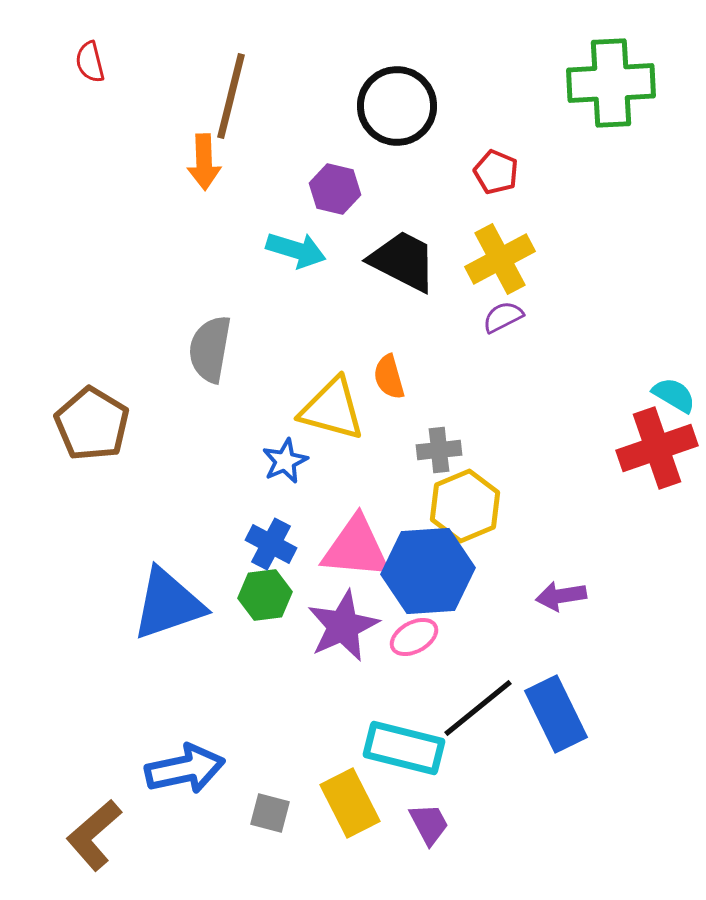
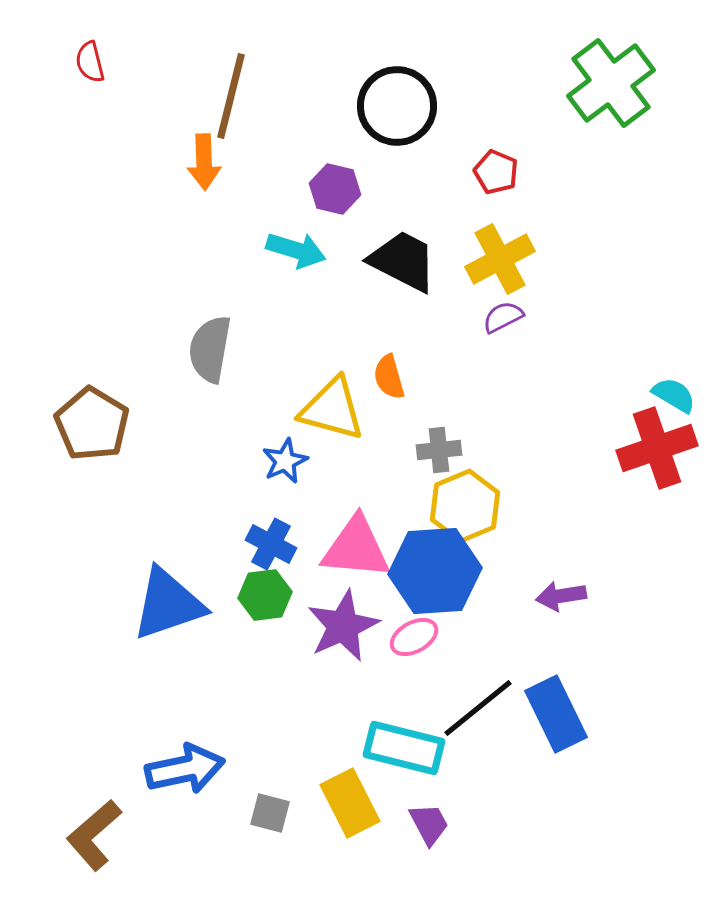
green cross: rotated 34 degrees counterclockwise
blue hexagon: moved 7 px right
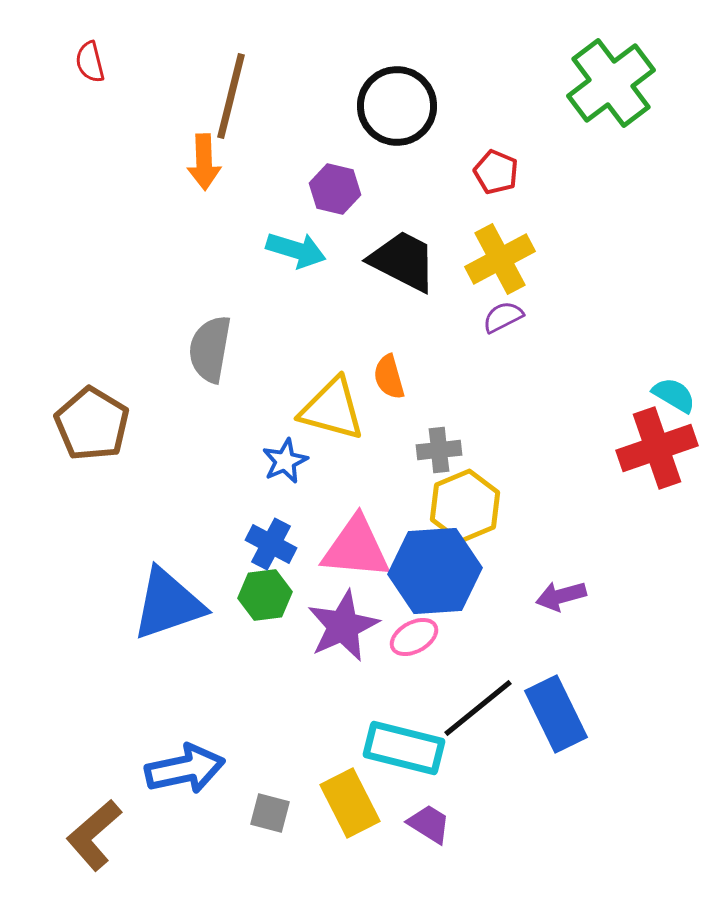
purple arrow: rotated 6 degrees counterclockwise
purple trapezoid: rotated 30 degrees counterclockwise
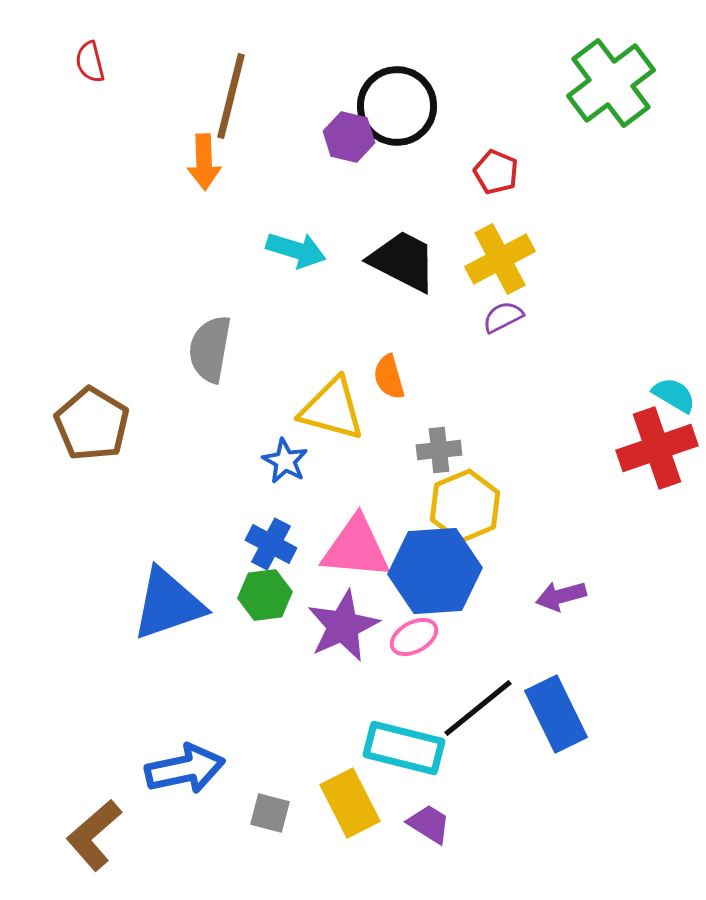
purple hexagon: moved 14 px right, 52 px up
blue star: rotated 18 degrees counterclockwise
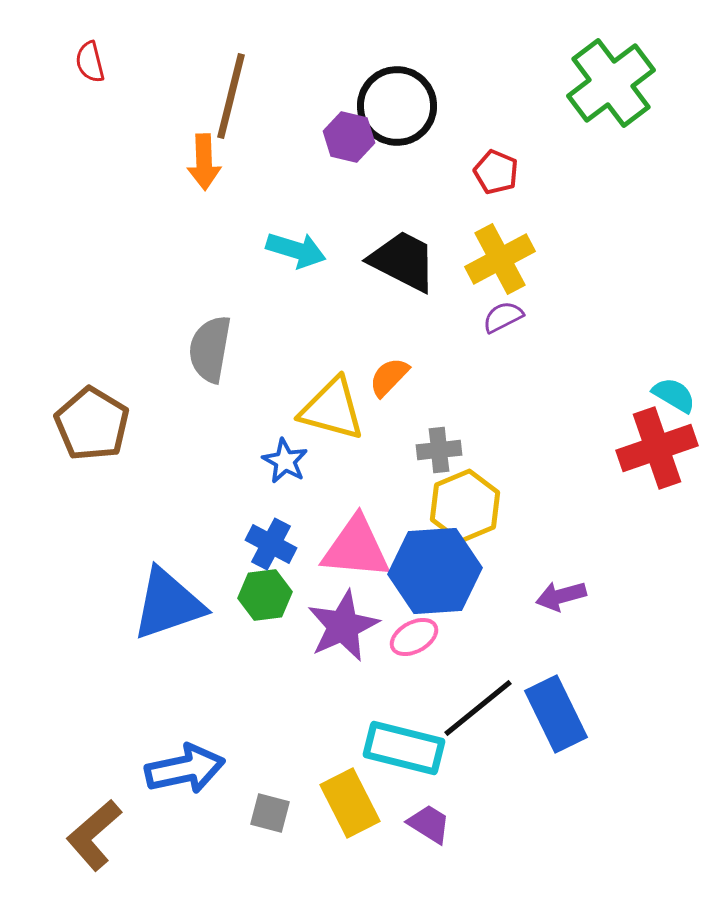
orange semicircle: rotated 60 degrees clockwise
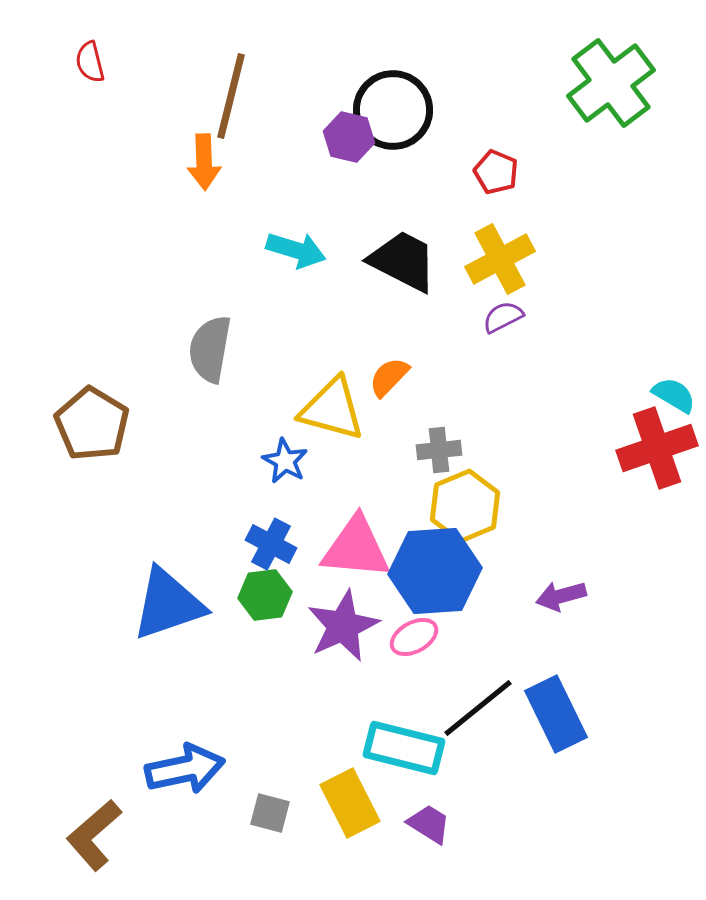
black circle: moved 4 px left, 4 px down
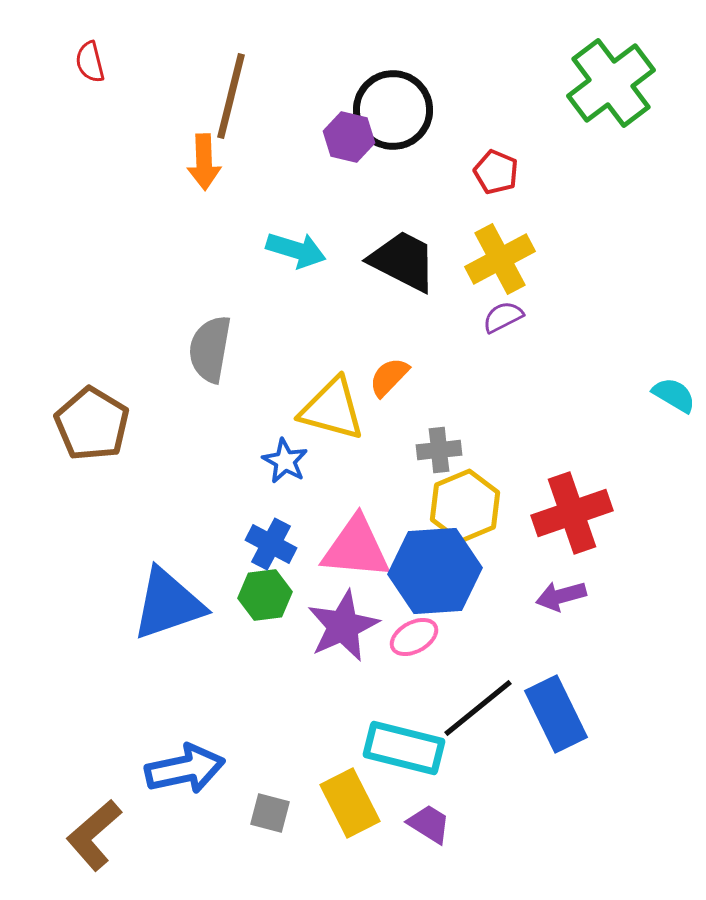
red cross: moved 85 px left, 65 px down
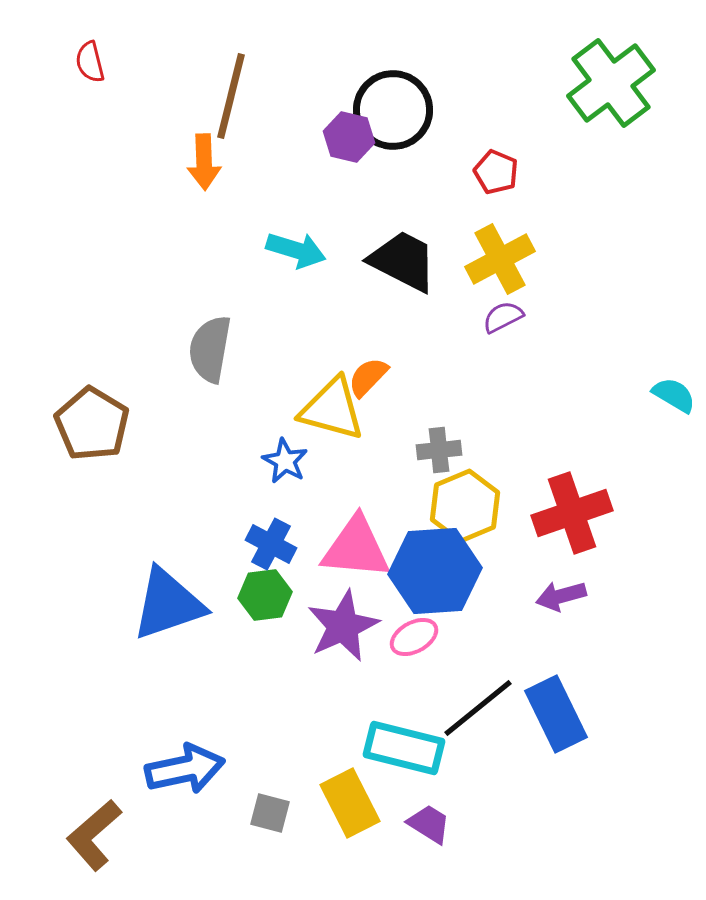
orange semicircle: moved 21 px left
